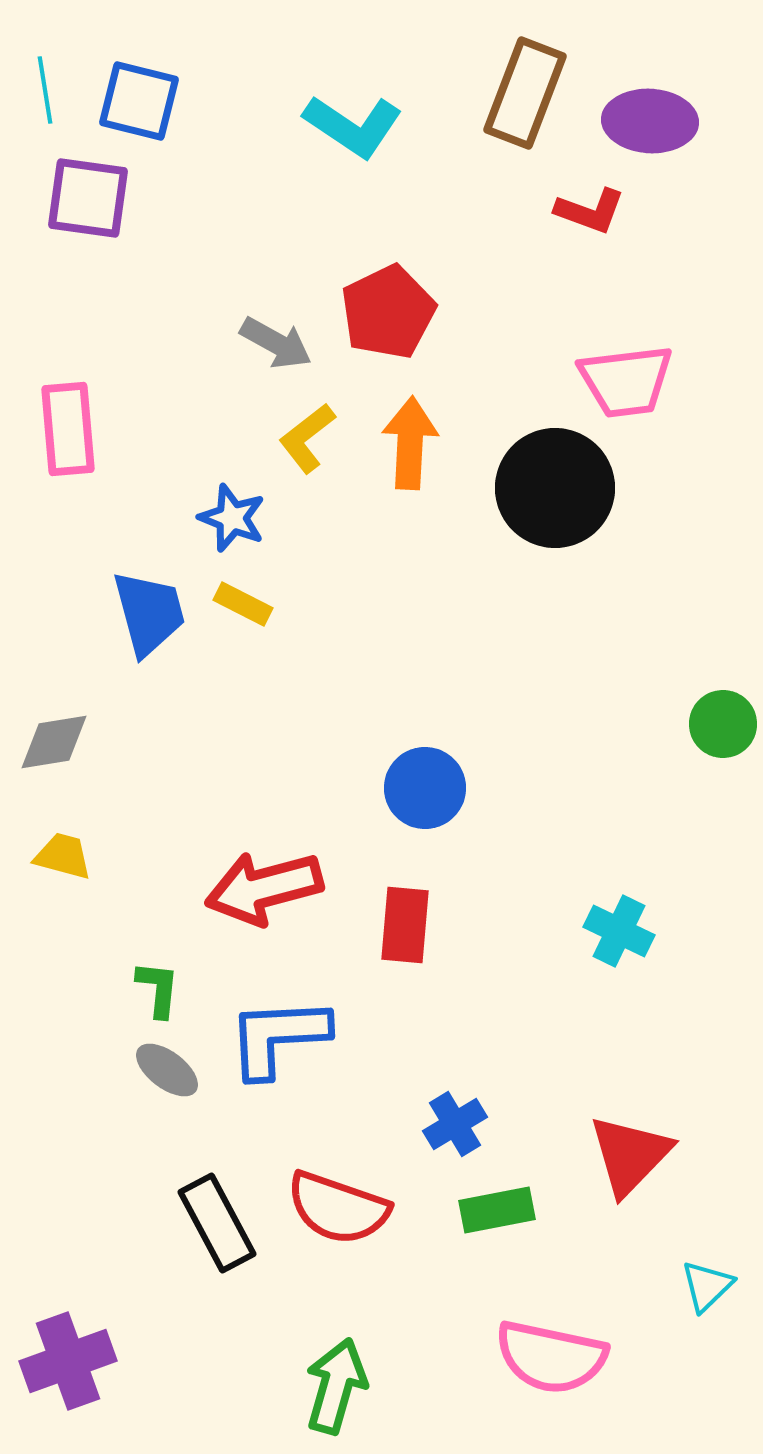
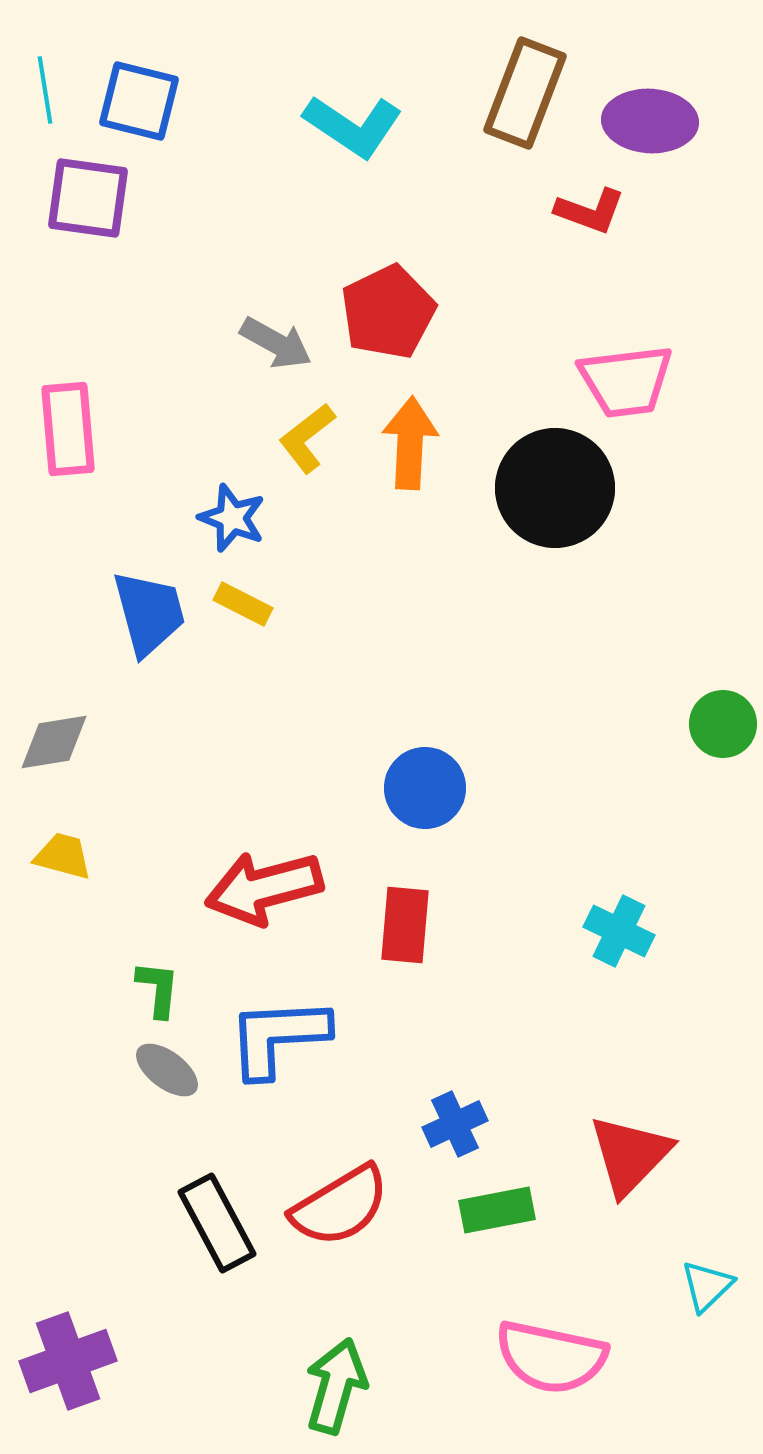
blue cross: rotated 6 degrees clockwise
red semicircle: moved 2 px right, 2 px up; rotated 50 degrees counterclockwise
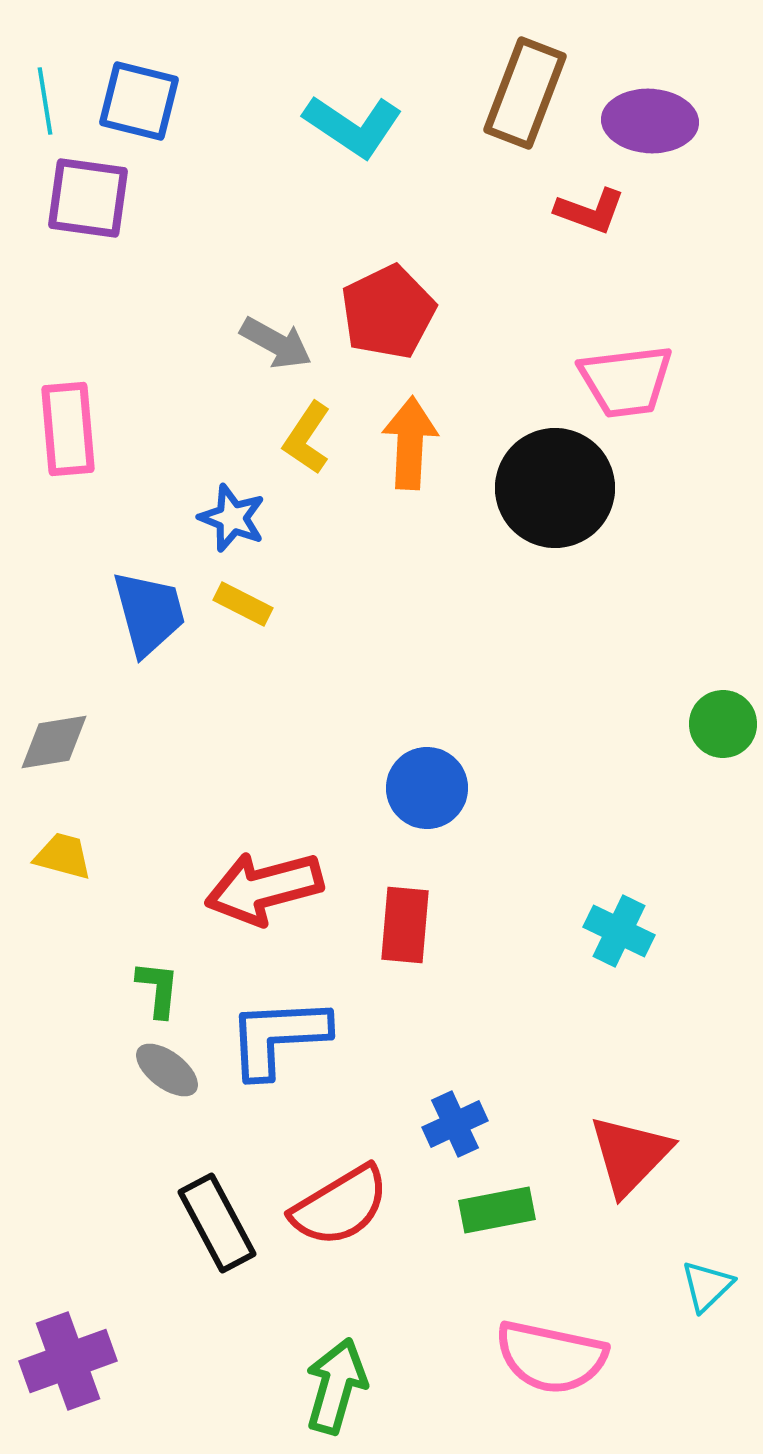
cyan line: moved 11 px down
yellow L-shape: rotated 18 degrees counterclockwise
blue circle: moved 2 px right
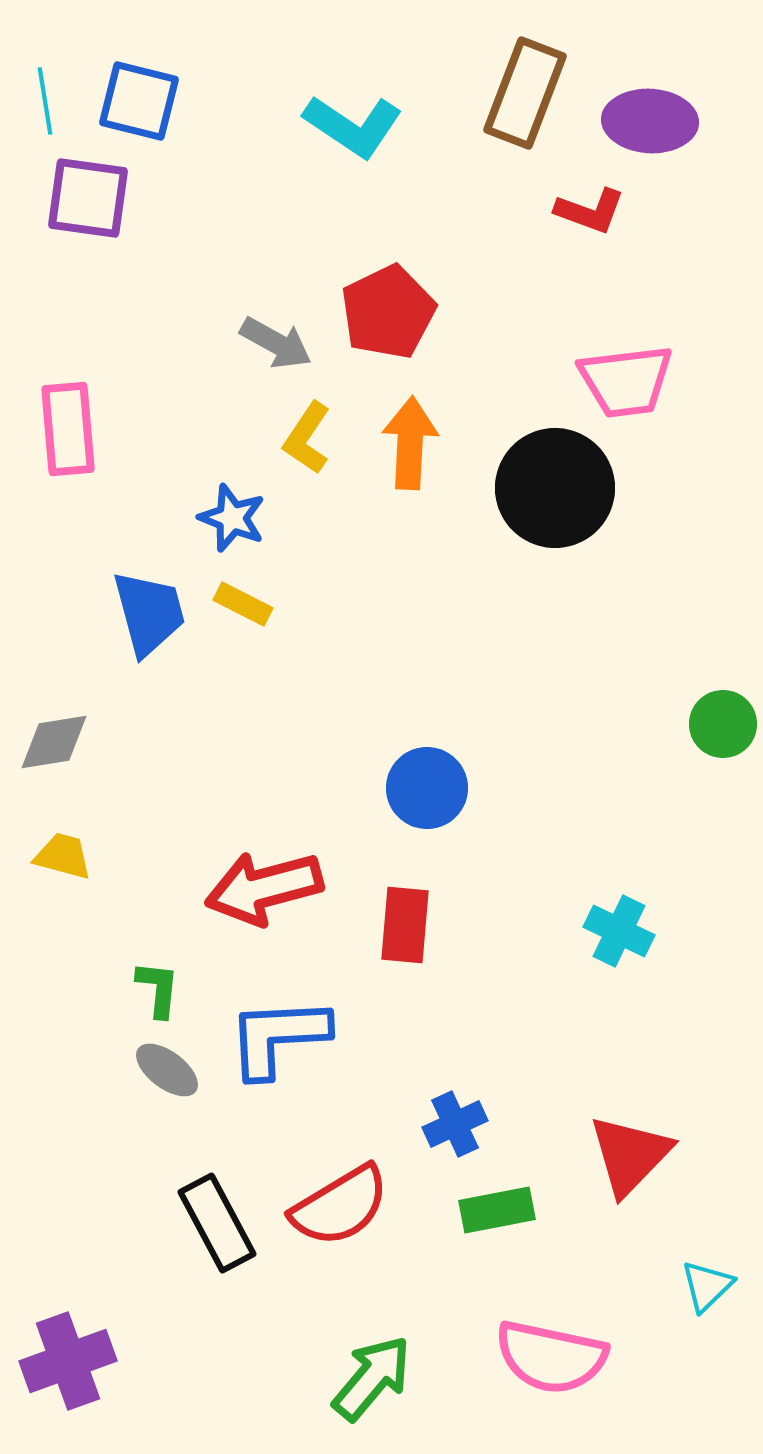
green arrow: moved 36 px right, 8 px up; rotated 24 degrees clockwise
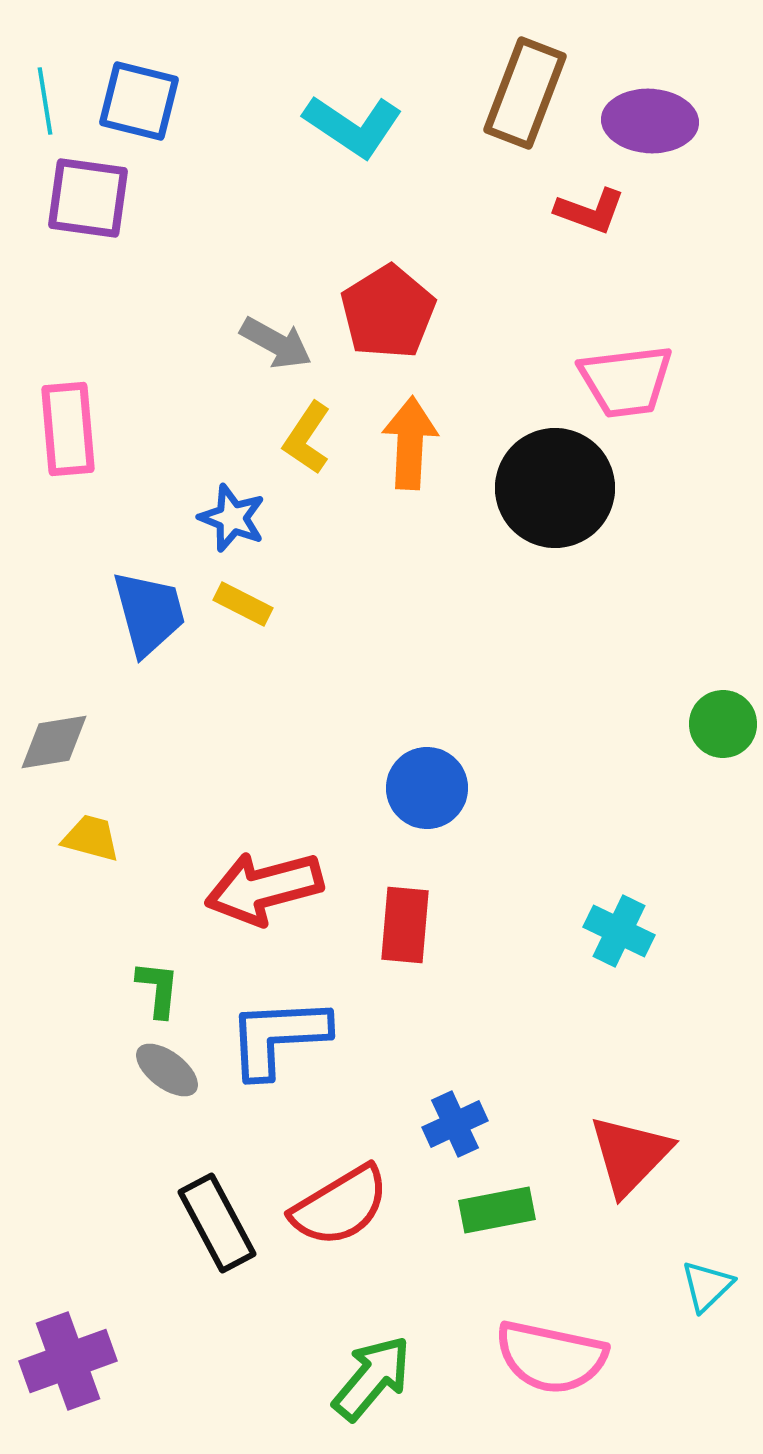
red pentagon: rotated 6 degrees counterclockwise
yellow trapezoid: moved 28 px right, 18 px up
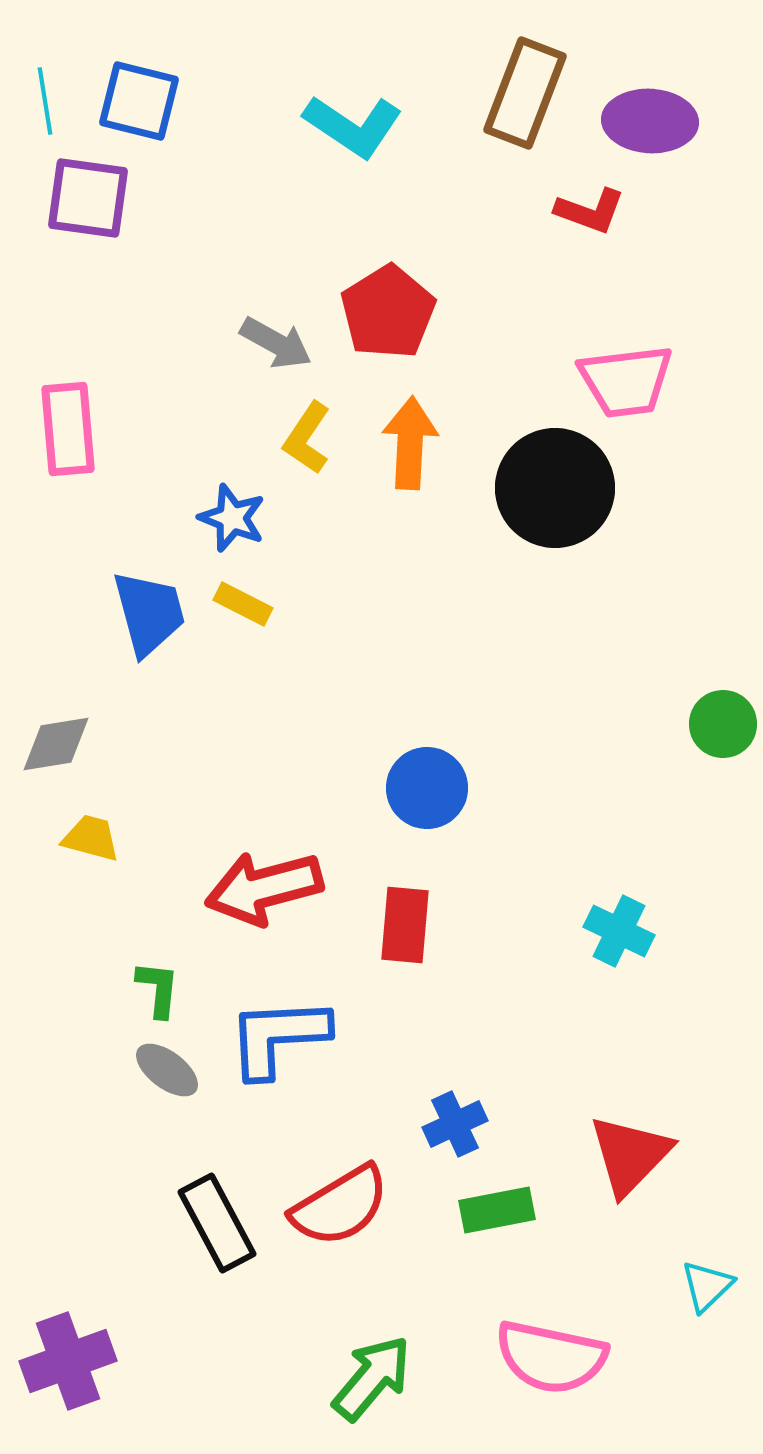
gray diamond: moved 2 px right, 2 px down
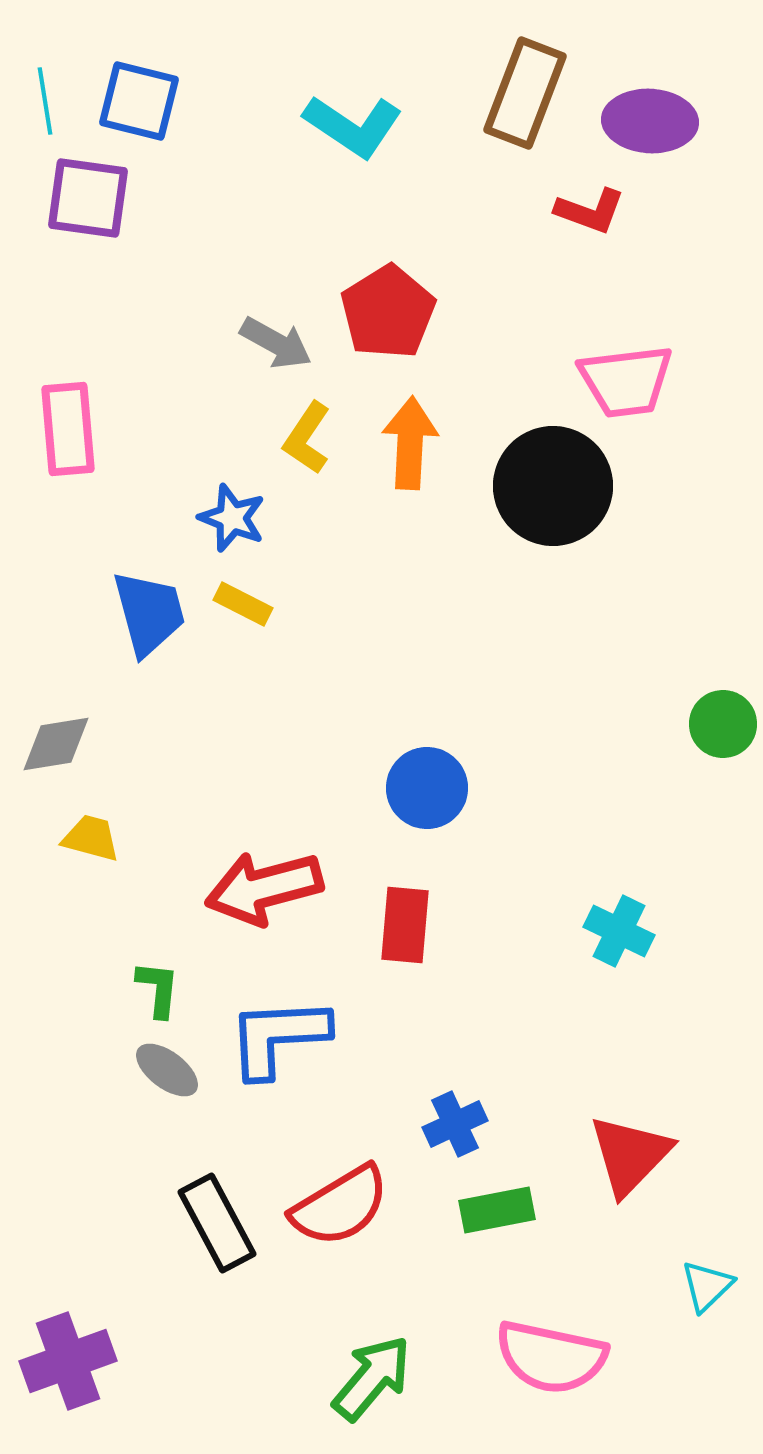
black circle: moved 2 px left, 2 px up
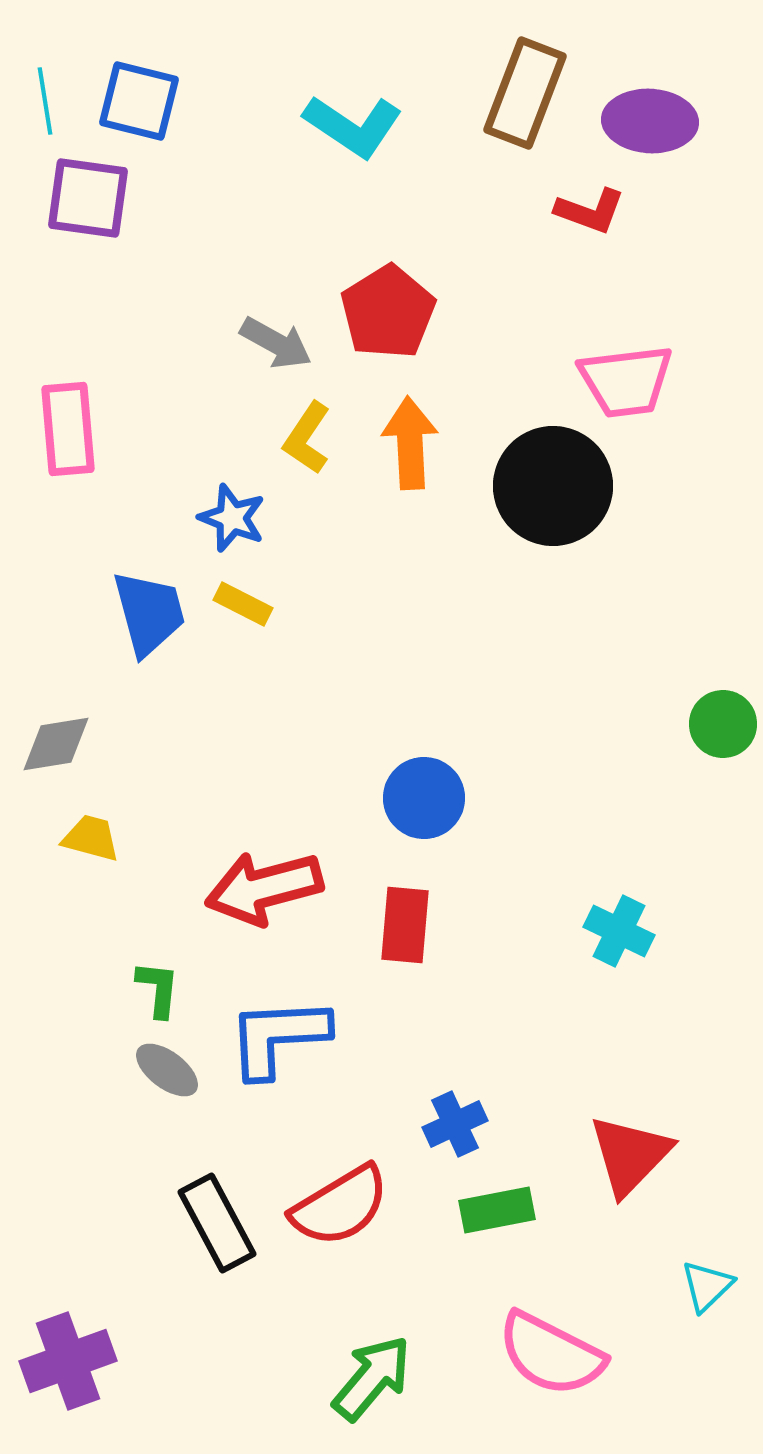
orange arrow: rotated 6 degrees counterclockwise
blue circle: moved 3 px left, 10 px down
pink semicircle: moved 3 px up; rotated 15 degrees clockwise
